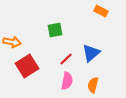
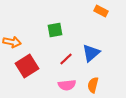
pink semicircle: moved 4 px down; rotated 72 degrees clockwise
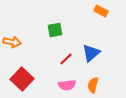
red square: moved 5 px left, 13 px down; rotated 15 degrees counterclockwise
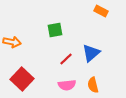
orange semicircle: rotated 28 degrees counterclockwise
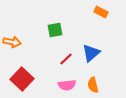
orange rectangle: moved 1 px down
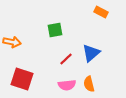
red square: rotated 25 degrees counterclockwise
orange semicircle: moved 4 px left, 1 px up
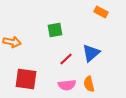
red square: moved 4 px right; rotated 10 degrees counterclockwise
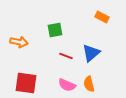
orange rectangle: moved 1 px right, 5 px down
orange arrow: moved 7 px right
red line: moved 3 px up; rotated 64 degrees clockwise
red square: moved 4 px down
pink semicircle: rotated 30 degrees clockwise
